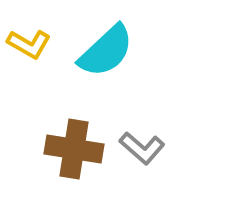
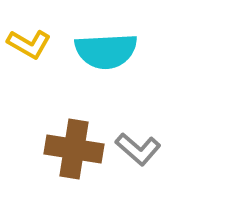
cyan semicircle: rotated 40 degrees clockwise
gray L-shape: moved 4 px left, 1 px down
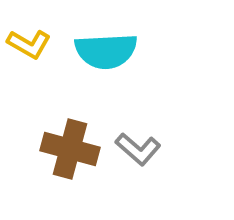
brown cross: moved 4 px left; rotated 6 degrees clockwise
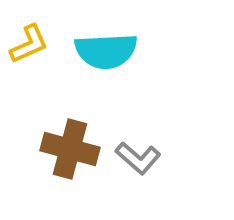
yellow L-shape: rotated 54 degrees counterclockwise
gray L-shape: moved 9 px down
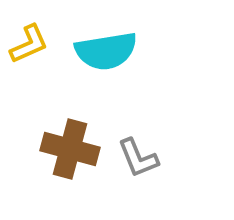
cyan semicircle: rotated 6 degrees counterclockwise
gray L-shape: rotated 27 degrees clockwise
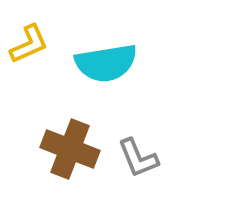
cyan semicircle: moved 12 px down
brown cross: rotated 6 degrees clockwise
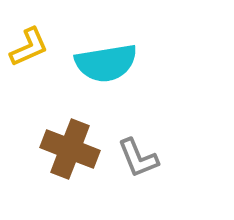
yellow L-shape: moved 3 px down
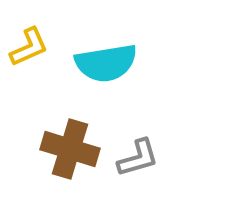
brown cross: rotated 4 degrees counterclockwise
gray L-shape: rotated 84 degrees counterclockwise
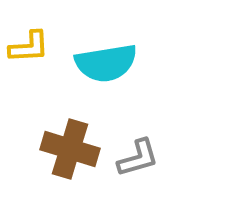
yellow L-shape: rotated 21 degrees clockwise
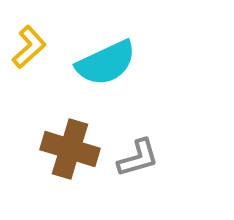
yellow L-shape: rotated 39 degrees counterclockwise
cyan semicircle: rotated 16 degrees counterclockwise
